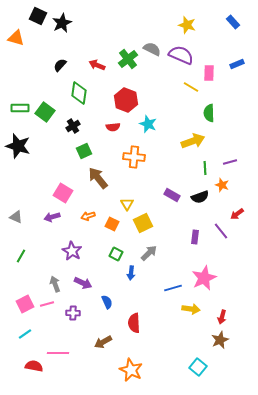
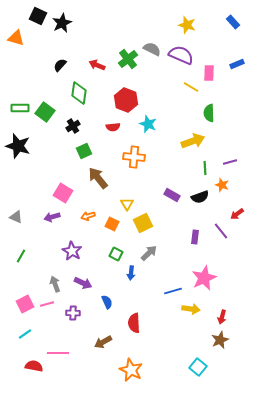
blue line at (173, 288): moved 3 px down
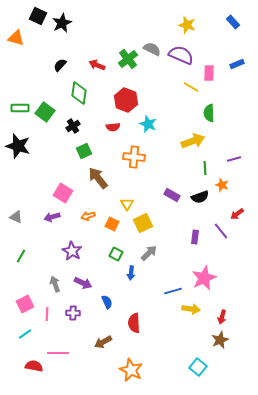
purple line at (230, 162): moved 4 px right, 3 px up
pink line at (47, 304): moved 10 px down; rotated 72 degrees counterclockwise
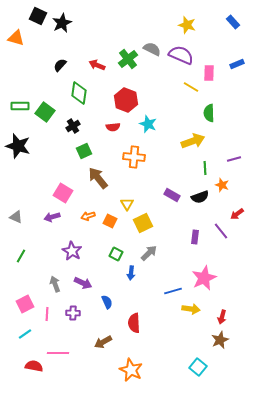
green rectangle at (20, 108): moved 2 px up
orange square at (112, 224): moved 2 px left, 3 px up
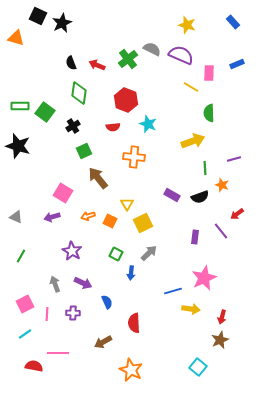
black semicircle at (60, 65): moved 11 px right, 2 px up; rotated 64 degrees counterclockwise
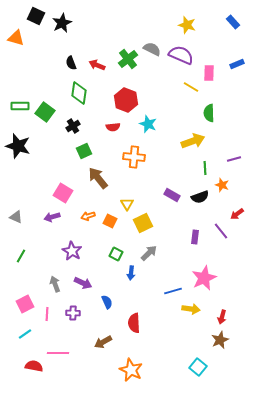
black square at (38, 16): moved 2 px left
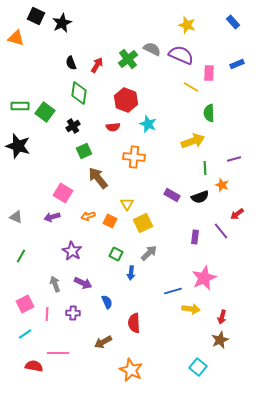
red arrow at (97, 65): rotated 98 degrees clockwise
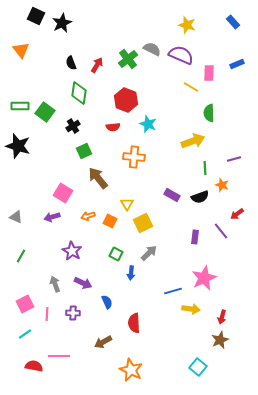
orange triangle at (16, 38): moved 5 px right, 12 px down; rotated 36 degrees clockwise
pink line at (58, 353): moved 1 px right, 3 px down
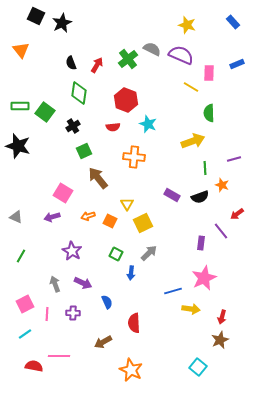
purple rectangle at (195, 237): moved 6 px right, 6 px down
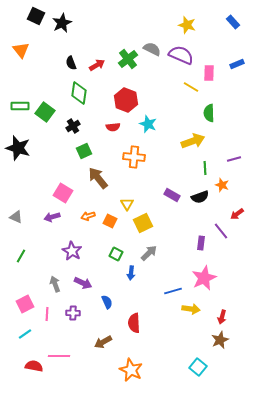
red arrow at (97, 65): rotated 28 degrees clockwise
black star at (18, 146): moved 2 px down
